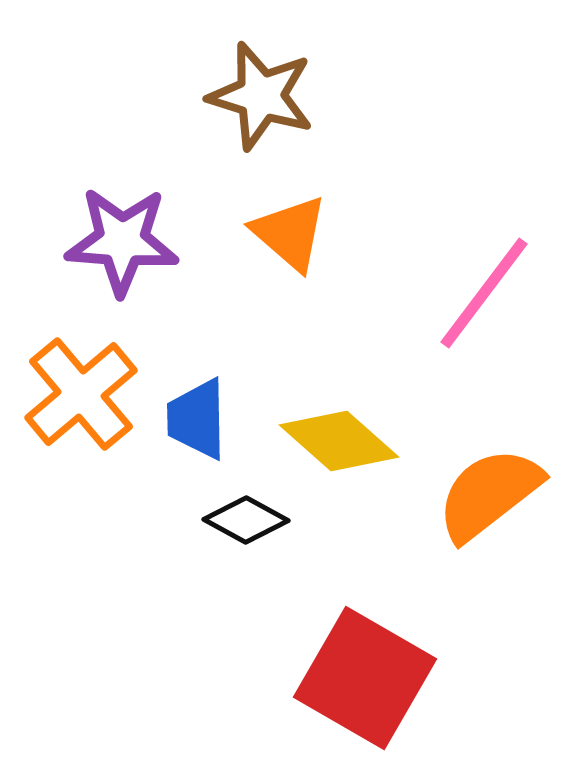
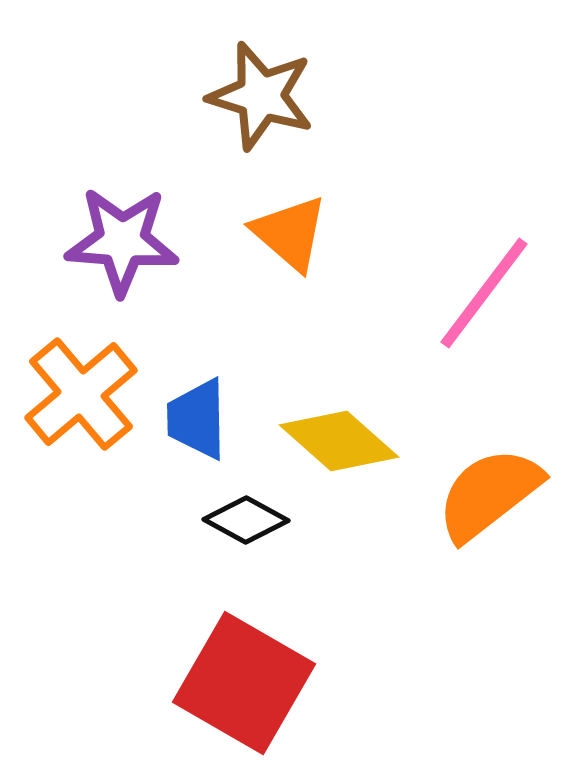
red square: moved 121 px left, 5 px down
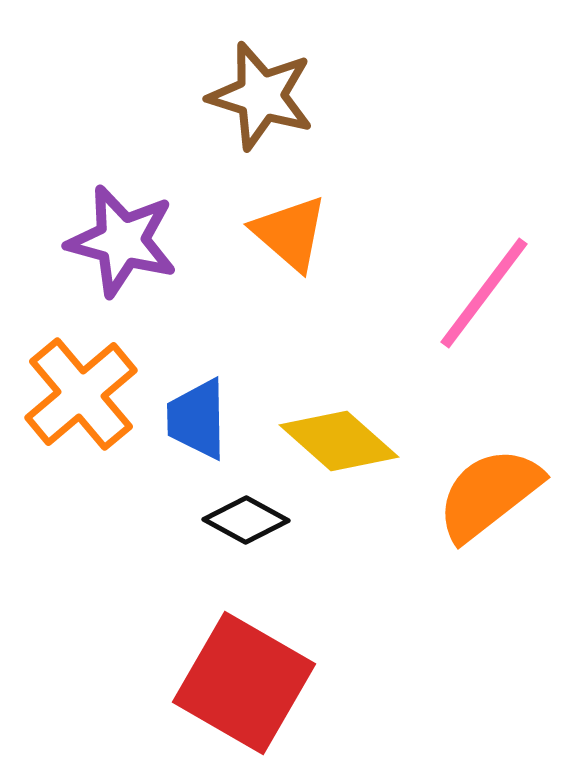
purple star: rotated 11 degrees clockwise
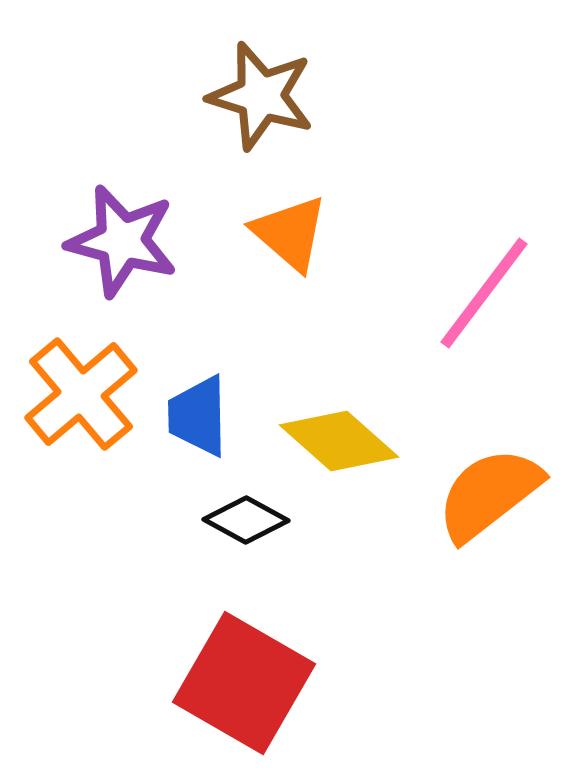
blue trapezoid: moved 1 px right, 3 px up
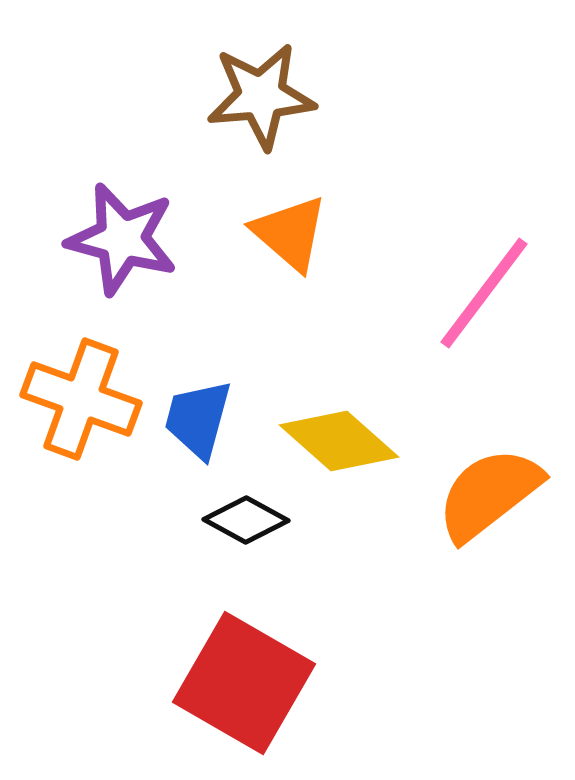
brown star: rotated 22 degrees counterclockwise
purple star: moved 2 px up
orange cross: moved 5 px down; rotated 30 degrees counterclockwise
blue trapezoid: moved 3 px down; rotated 16 degrees clockwise
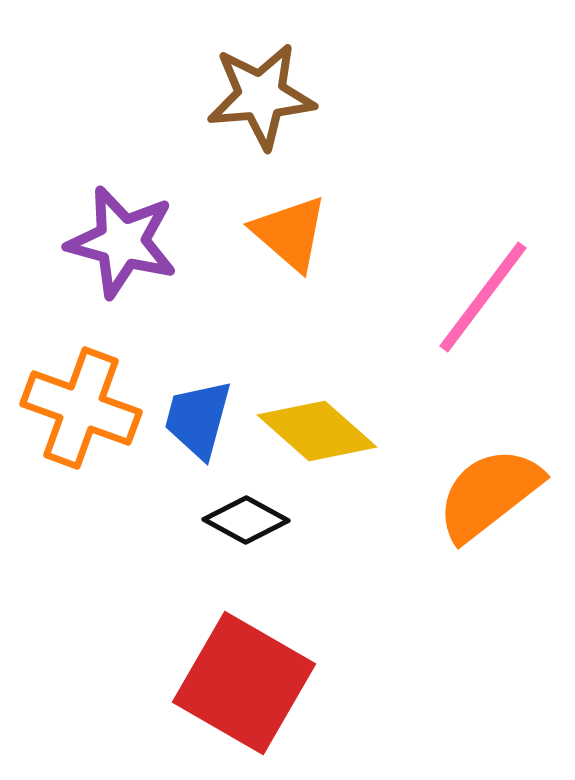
purple star: moved 3 px down
pink line: moved 1 px left, 4 px down
orange cross: moved 9 px down
yellow diamond: moved 22 px left, 10 px up
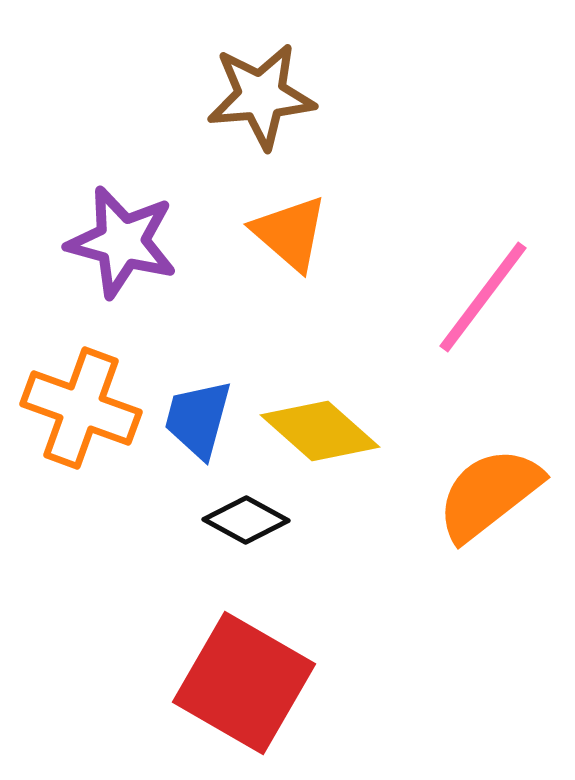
yellow diamond: moved 3 px right
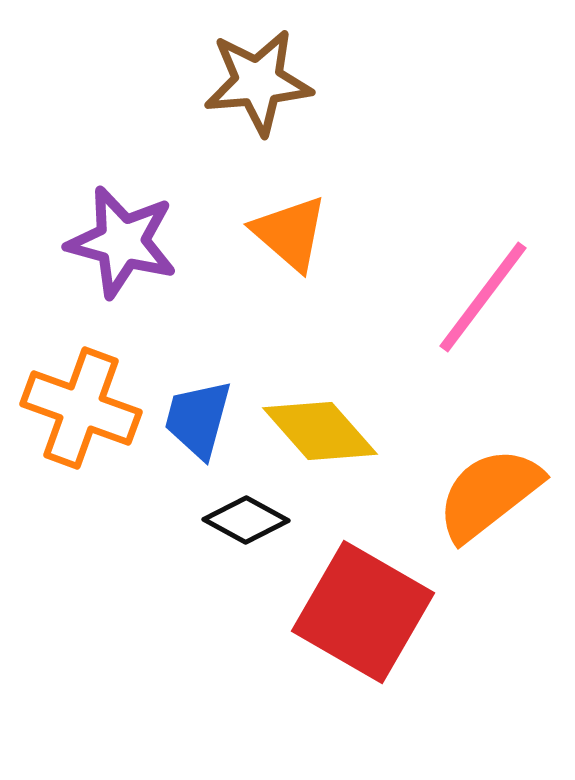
brown star: moved 3 px left, 14 px up
yellow diamond: rotated 7 degrees clockwise
red square: moved 119 px right, 71 px up
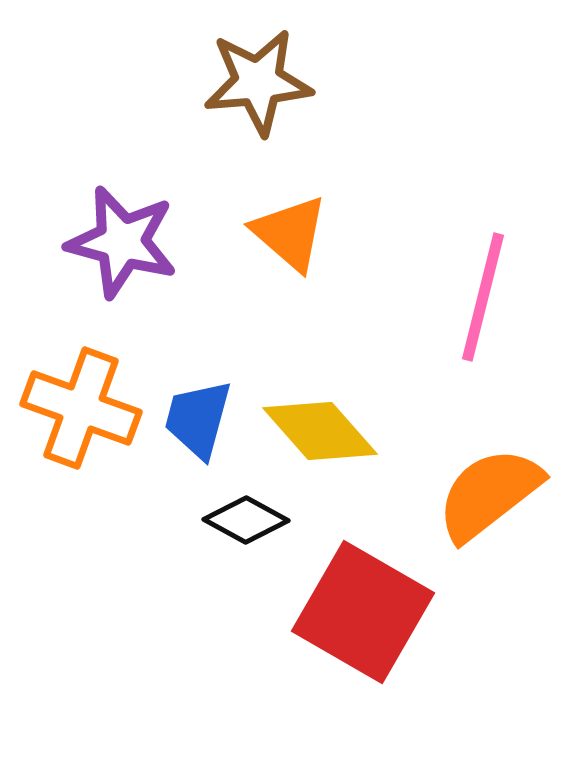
pink line: rotated 23 degrees counterclockwise
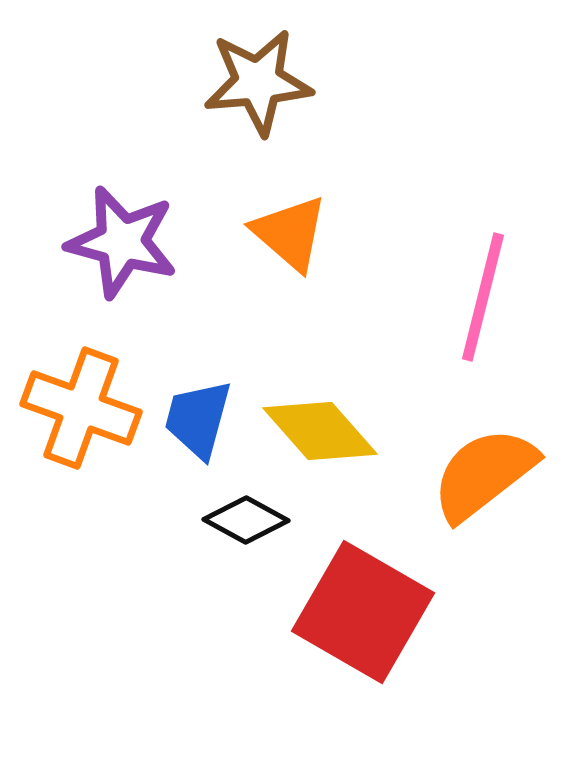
orange semicircle: moved 5 px left, 20 px up
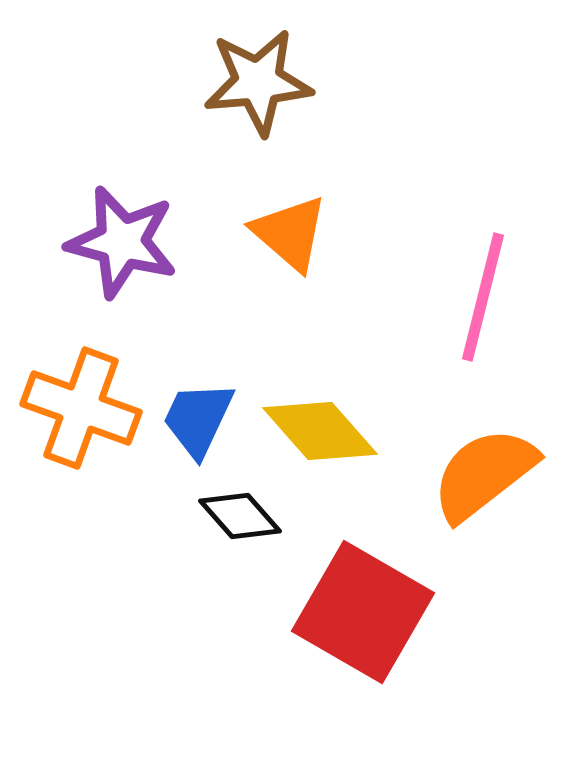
blue trapezoid: rotated 10 degrees clockwise
black diamond: moved 6 px left, 4 px up; rotated 20 degrees clockwise
